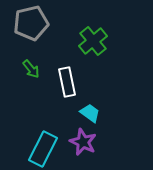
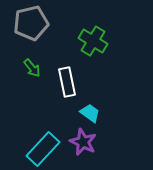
green cross: rotated 20 degrees counterclockwise
green arrow: moved 1 px right, 1 px up
cyan rectangle: rotated 16 degrees clockwise
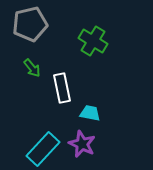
gray pentagon: moved 1 px left, 1 px down
white rectangle: moved 5 px left, 6 px down
cyan trapezoid: rotated 25 degrees counterclockwise
purple star: moved 1 px left, 2 px down
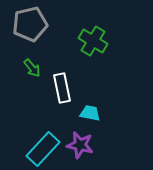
purple star: moved 2 px left, 1 px down; rotated 12 degrees counterclockwise
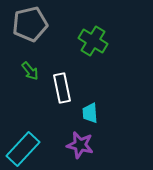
green arrow: moved 2 px left, 3 px down
cyan trapezoid: rotated 105 degrees counterclockwise
cyan rectangle: moved 20 px left
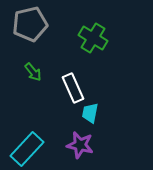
green cross: moved 3 px up
green arrow: moved 3 px right, 1 px down
white rectangle: moved 11 px right; rotated 12 degrees counterclockwise
cyan trapezoid: rotated 15 degrees clockwise
cyan rectangle: moved 4 px right
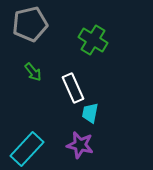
green cross: moved 2 px down
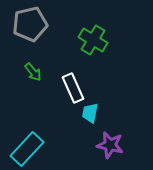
purple star: moved 30 px right
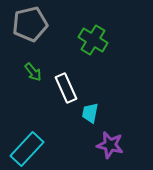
white rectangle: moved 7 px left
